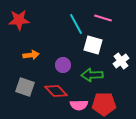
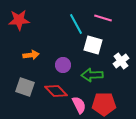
pink semicircle: rotated 114 degrees counterclockwise
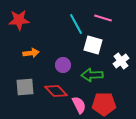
orange arrow: moved 2 px up
gray square: rotated 24 degrees counterclockwise
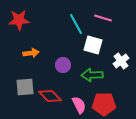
red diamond: moved 6 px left, 5 px down
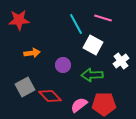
white square: rotated 12 degrees clockwise
orange arrow: moved 1 px right
gray square: rotated 24 degrees counterclockwise
pink semicircle: rotated 102 degrees counterclockwise
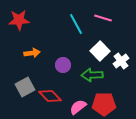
white square: moved 7 px right, 6 px down; rotated 18 degrees clockwise
pink semicircle: moved 1 px left, 2 px down
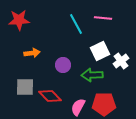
pink line: rotated 12 degrees counterclockwise
white square: rotated 18 degrees clockwise
gray square: rotated 30 degrees clockwise
pink semicircle: rotated 24 degrees counterclockwise
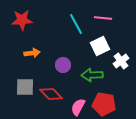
red star: moved 3 px right
white square: moved 5 px up
red diamond: moved 1 px right, 2 px up
red pentagon: rotated 10 degrees clockwise
